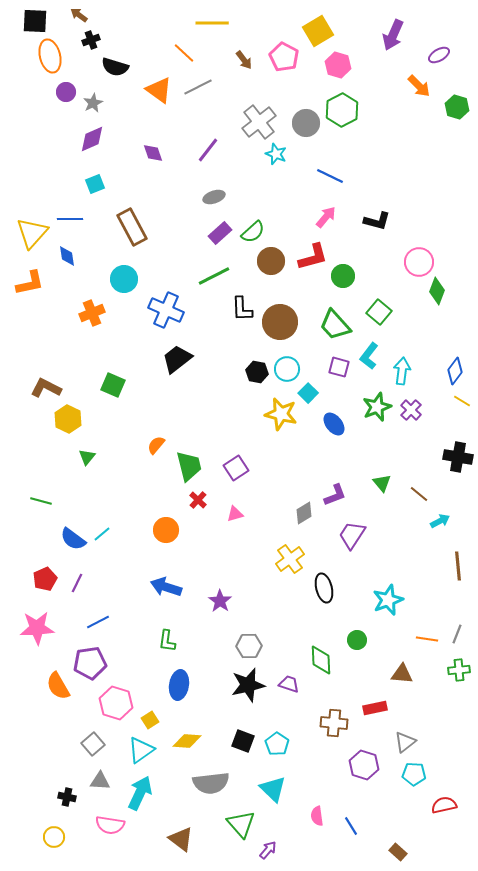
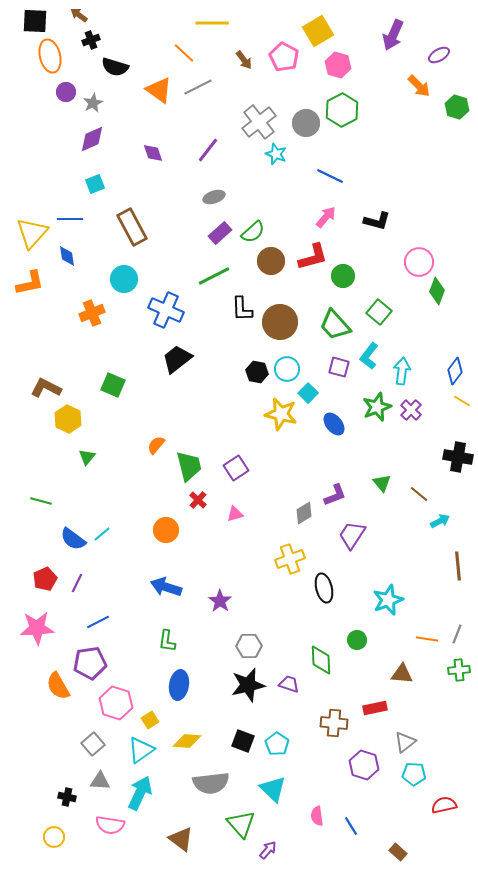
yellow cross at (290, 559): rotated 16 degrees clockwise
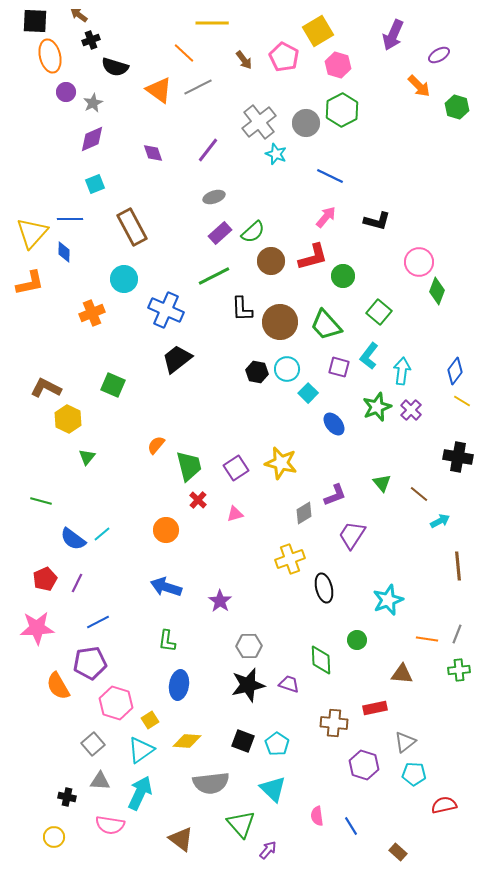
blue diamond at (67, 256): moved 3 px left, 4 px up; rotated 10 degrees clockwise
green trapezoid at (335, 325): moved 9 px left
yellow star at (281, 414): moved 49 px down
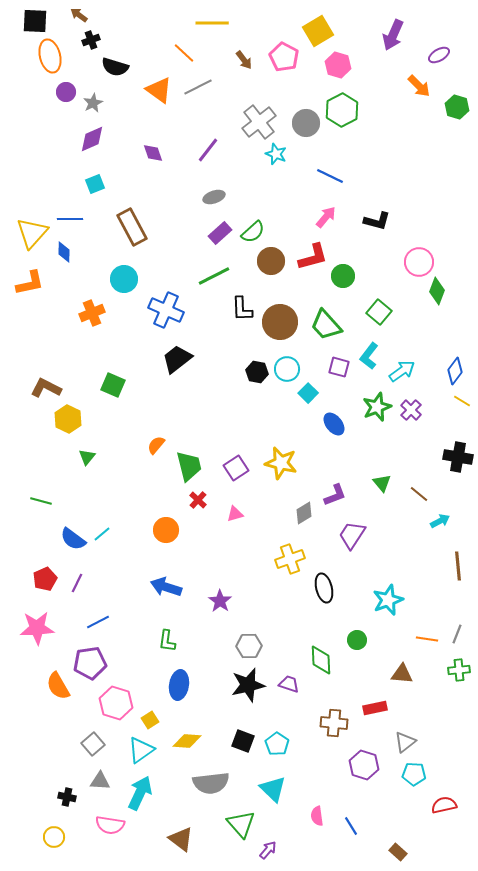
cyan arrow at (402, 371): rotated 48 degrees clockwise
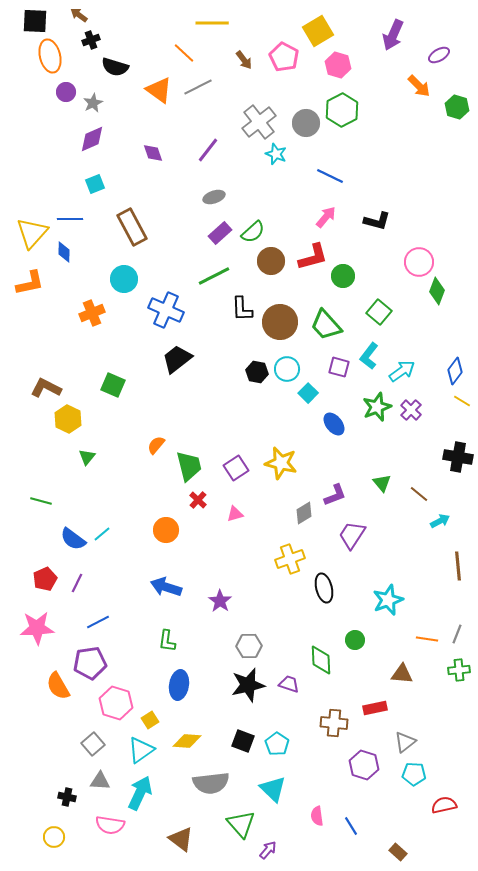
green circle at (357, 640): moved 2 px left
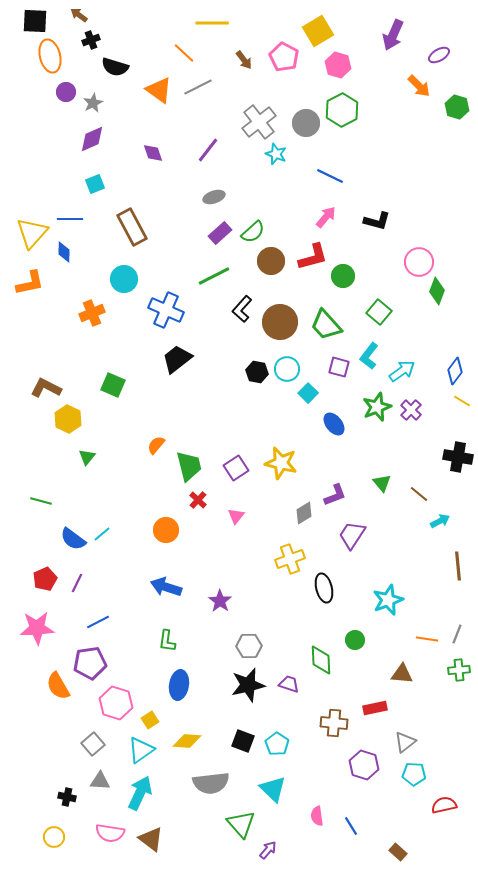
black L-shape at (242, 309): rotated 44 degrees clockwise
pink triangle at (235, 514): moved 1 px right, 2 px down; rotated 36 degrees counterclockwise
pink semicircle at (110, 825): moved 8 px down
brown triangle at (181, 839): moved 30 px left
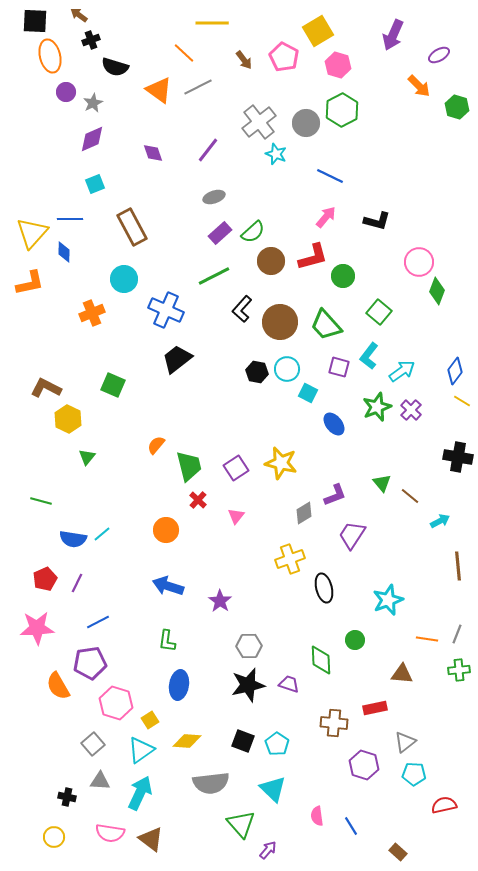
cyan square at (308, 393): rotated 18 degrees counterclockwise
brown line at (419, 494): moved 9 px left, 2 px down
blue semicircle at (73, 539): rotated 28 degrees counterclockwise
blue arrow at (166, 587): moved 2 px right, 1 px up
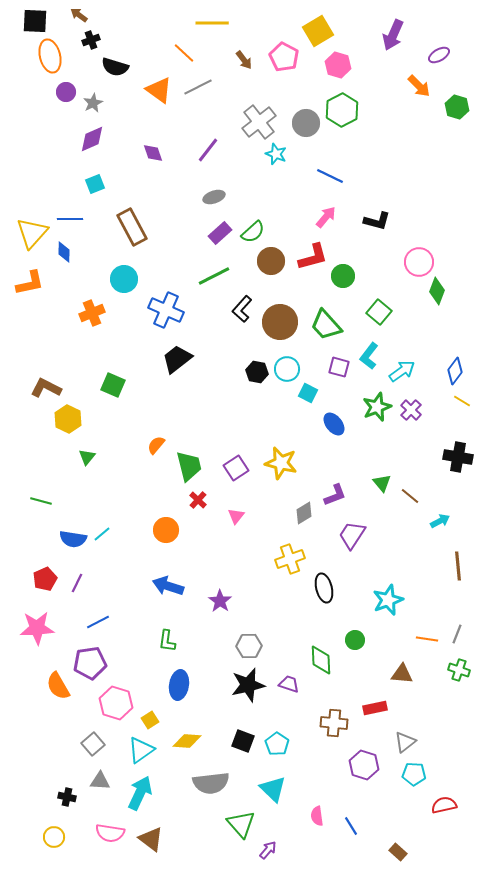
green cross at (459, 670): rotated 25 degrees clockwise
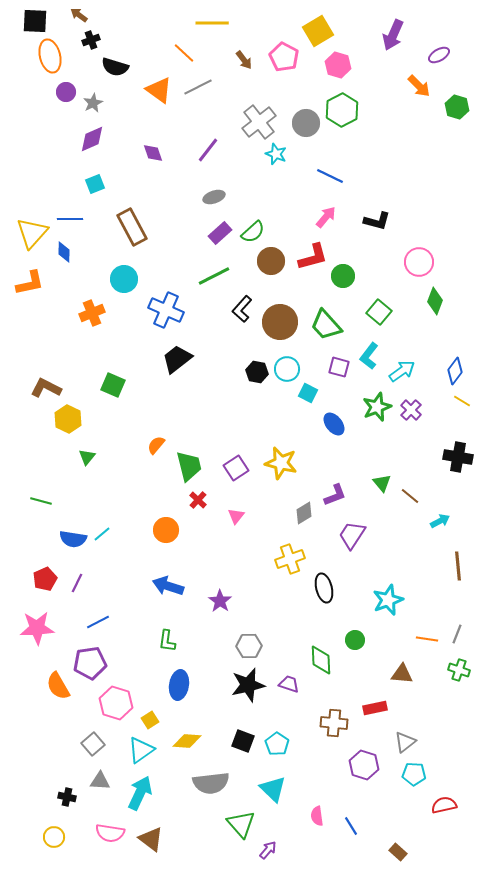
green diamond at (437, 291): moved 2 px left, 10 px down
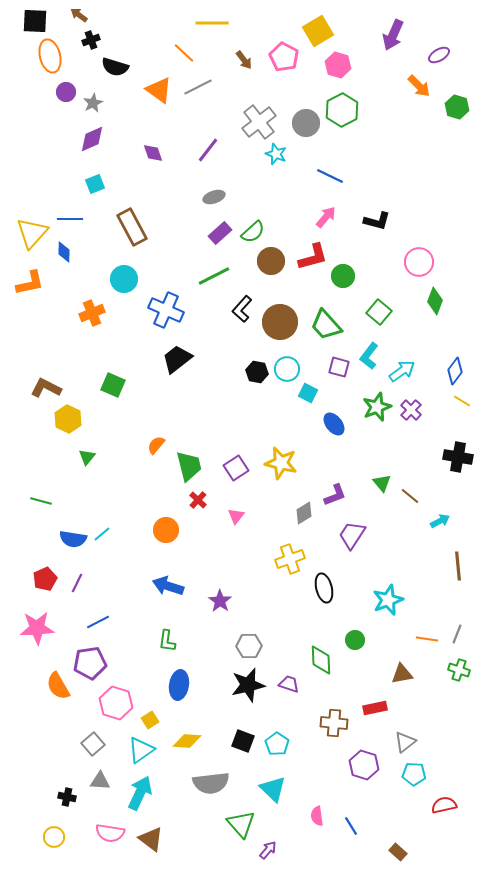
brown triangle at (402, 674): rotated 15 degrees counterclockwise
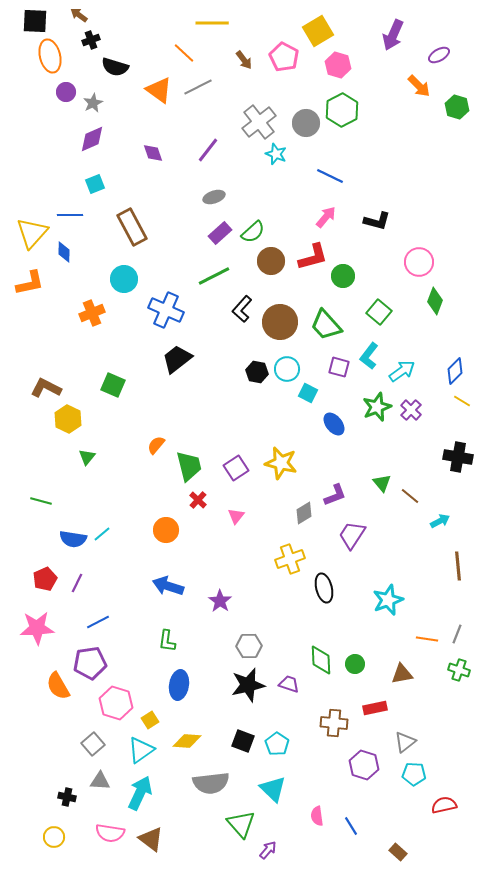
blue line at (70, 219): moved 4 px up
blue diamond at (455, 371): rotated 8 degrees clockwise
green circle at (355, 640): moved 24 px down
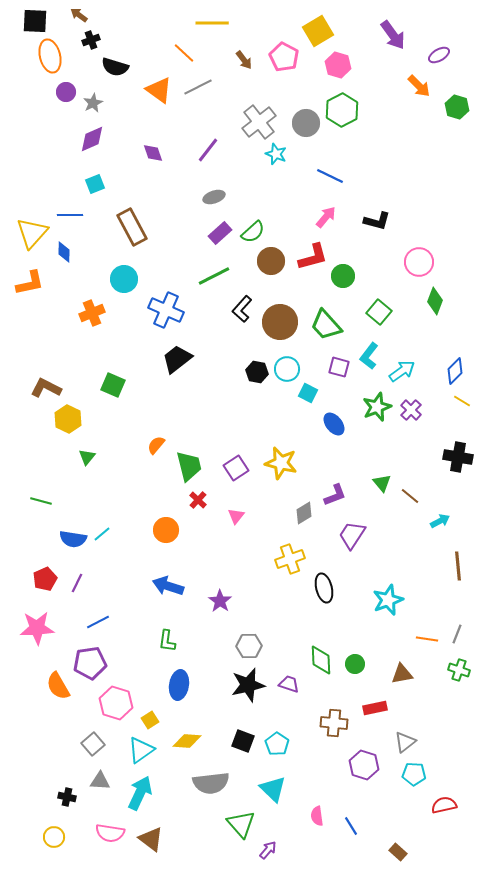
purple arrow at (393, 35): rotated 60 degrees counterclockwise
